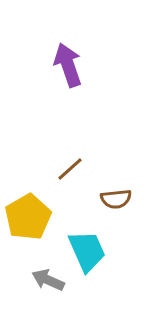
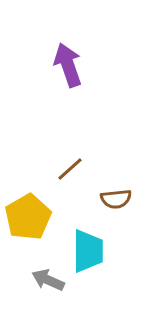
cyan trapezoid: moved 1 px right; rotated 24 degrees clockwise
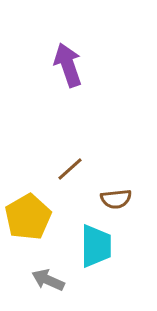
cyan trapezoid: moved 8 px right, 5 px up
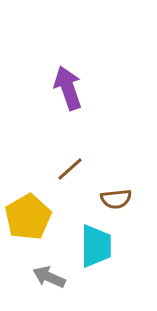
purple arrow: moved 23 px down
gray arrow: moved 1 px right, 3 px up
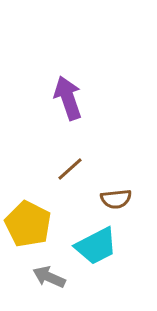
purple arrow: moved 10 px down
yellow pentagon: moved 7 px down; rotated 15 degrees counterclockwise
cyan trapezoid: rotated 63 degrees clockwise
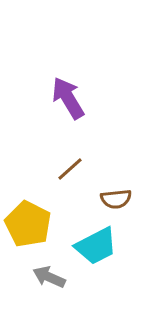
purple arrow: rotated 12 degrees counterclockwise
